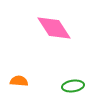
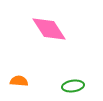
pink diamond: moved 5 px left, 1 px down
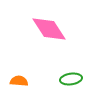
green ellipse: moved 2 px left, 7 px up
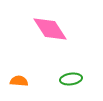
pink diamond: moved 1 px right
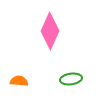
pink diamond: moved 2 px down; rotated 57 degrees clockwise
